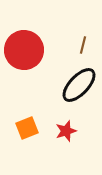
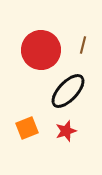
red circle: moved 17 px right
black ellipse: moved 11 px left, 6 px down
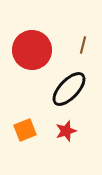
red circle: moved 9 px left
black ellipse: moved 1 px right, 2 px up
orange square: moved 2 px left, 2 px down
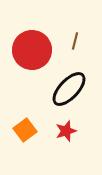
brown line: moved 8 px left, 4 px up
orange square: rotated 15 degrees counterclockwise
